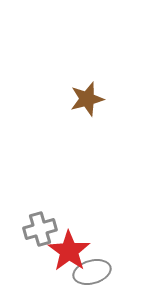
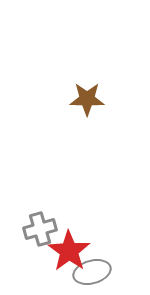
brown star: rotated 16 degrees clockwise
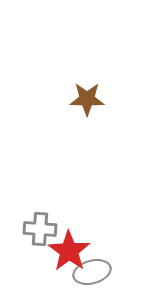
gray cross: rotated 20 degrees clockwise
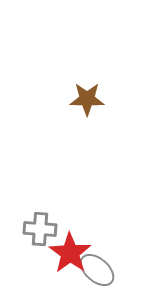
red star: moved 1 px right, 2 px down
gray ellipse: moved 5 px right, 2 px up; rotated 57 degrees clockwise
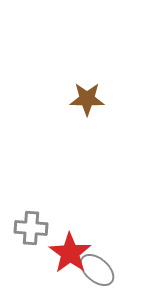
gray cross: moved 9 px left, 1 px up
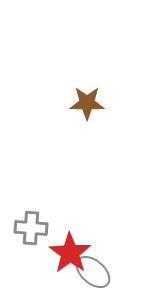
brown star: moved 4 px down
gray ellipse: moved 4 px left, 2 px down
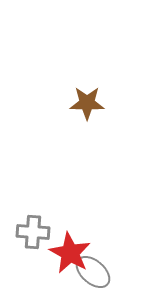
gray cross: moved 2 px right, 4 px down
red star: rotated 6 degrees counterclockwise
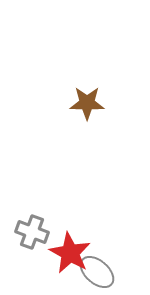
gray cross: moved 1 px left; rotated 16 degrees clockwise
gray ellipse: moved 4 px right
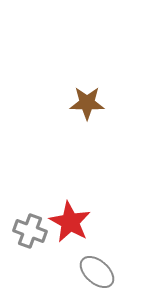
gray cross: moved 2 px left, 1 px up
red star: moved 31 px up
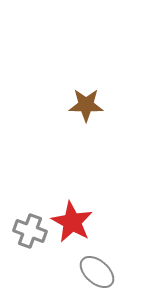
brown star: moved 1 px left, 2 px down
red star: moved 2 px right
